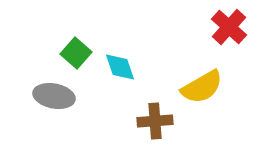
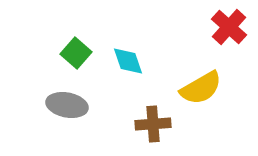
cyan diamond: moved 8 px right, 6 px up
yellow semicircle: moved 1 px left, 1 px down
gray ellipse: moved 13 px right, 9 px down
brown cross: moved 2 px left, 3 px down
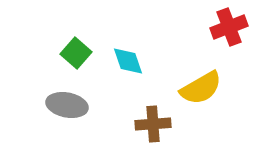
red cross: rotated 27 degrees clockwise
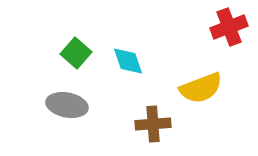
yellow semicircle: rotated 9 degrees clockwise
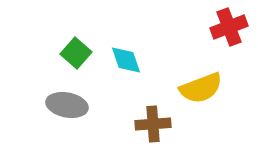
cyan diamond: moved 2 px left, 1 px up
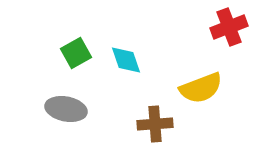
green square: rotated 20 degrees clockwise
gray ellipse: moved 1 px left, 4 px down
brown cross: moved 2 px right
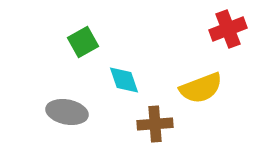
red cross: moved 1 px left, 2 px down
green square: moved 7 px right, 11 px up
cyan diamond: moved 2 px left, 20 px down
gray ellipse: moved 1 px right, 3 px down
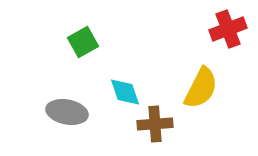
cyan diamond: moved 1 px right, 12 px down
yellow semicircle: rotated 42 degrees counterclockwise
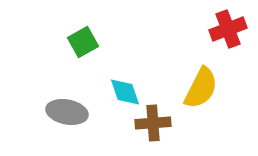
brown cross: moved 2 px left, 1 px up
